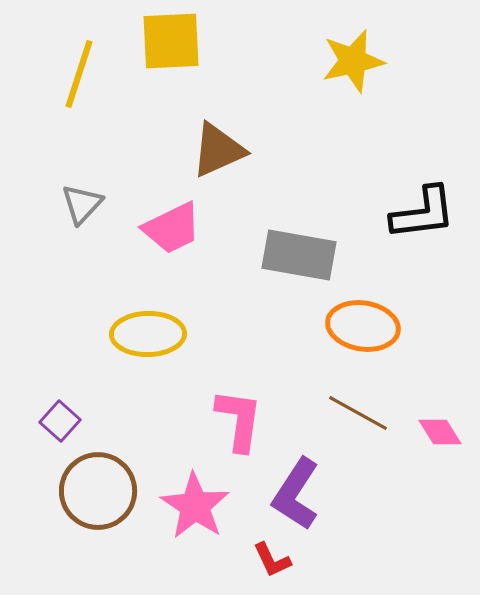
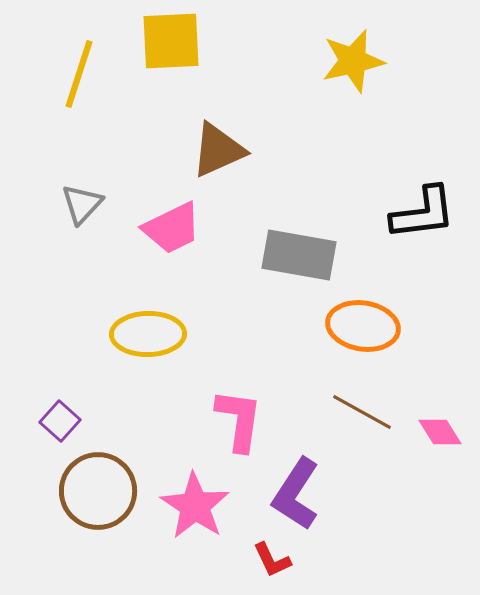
brown line: moved 4 px right, 1 px up
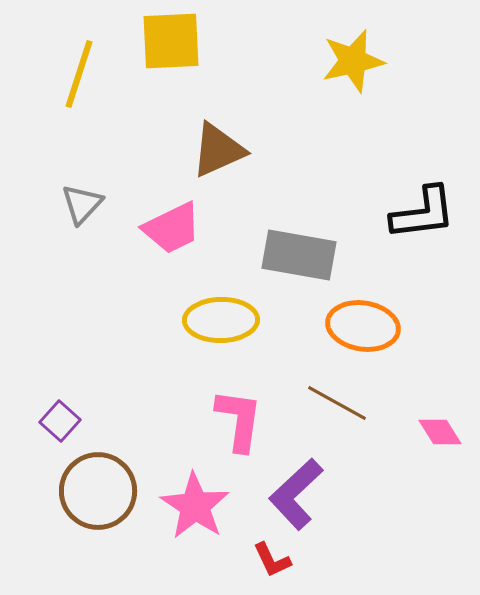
yellow ellipse: moved 73 px right, 14 px up
brown line: moved 25 px left, 9 px up
purple L-shape: rotated 14 degrees clockwise
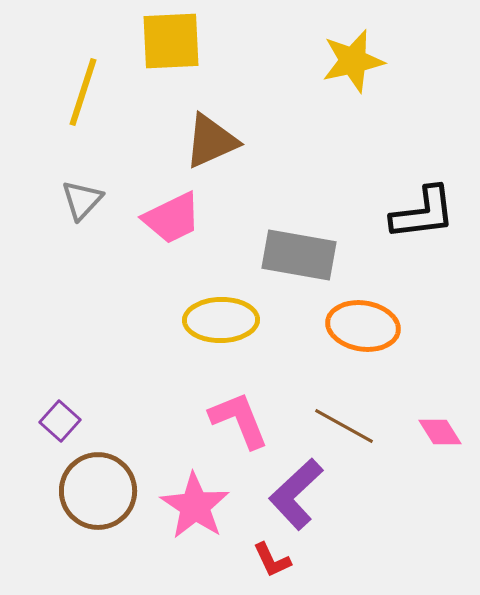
yellow line: moved 4 px right, 18 px down
brown triangle: moved 7 px left, 9 px up
gray triangle: moved 4 px up
pink trapezoid: moved 10 px up
brown line: moved 7 px right, 23 px down
pink L-shape: rotated 30 degrees counterclockwise
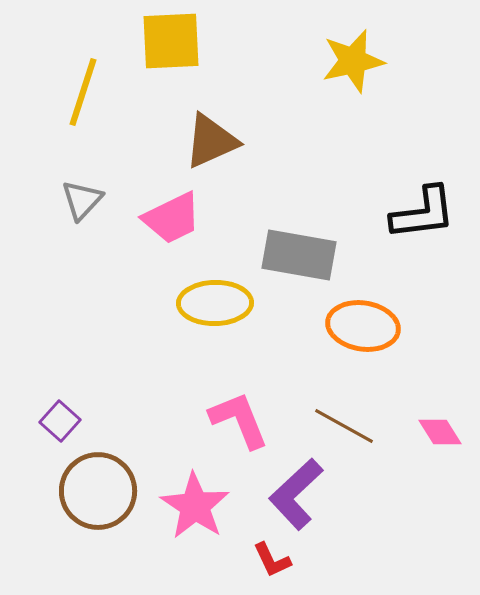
yellow ellipse: moved 6 px left, 17 px up
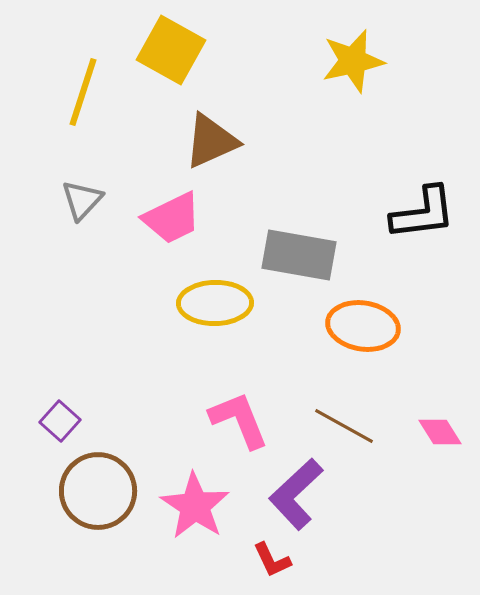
yellow square: moved 9 px down; rotated 32 degrees clockwise
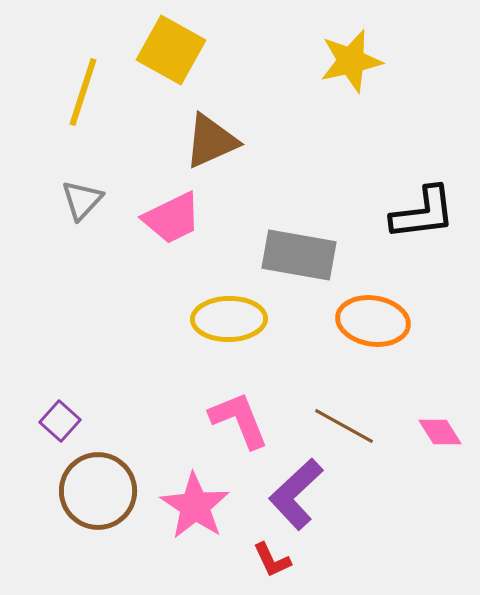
yellow star: moved 2 px left
yellow ellipse: moved 14 px right, 16 px down
orange ellipse: moved 10 px right, 5 px up
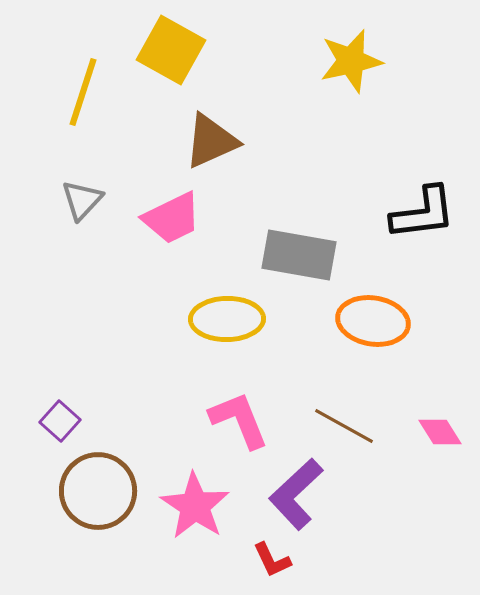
yellow ellipse: moved 2 px left
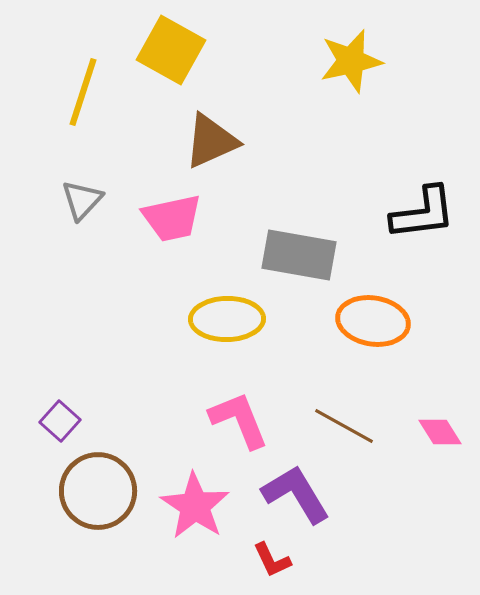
pink trapezoid: rotated 14 degrees clockwise
purple L-shape: rotated 102 degrees clockwise
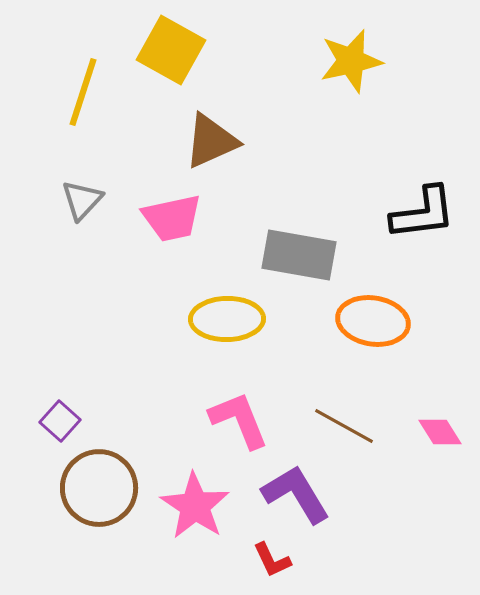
brown circle: moved 1 px right, 3 px up
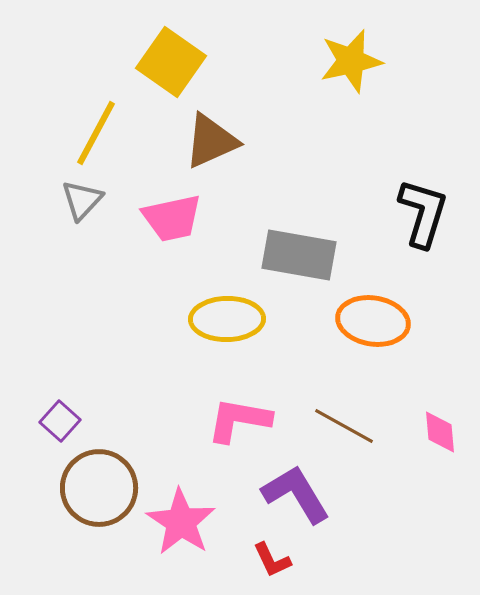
yellow square: moved 12 px down; rotated 6 degrees clockwise
yellow line: moved 13 px right, 41 px down; rotated 10 degrees clockwise
black L-shape: rotated 66 degrees counterclockwise
pink L-shape: rotated 58 degrees counterclockwise
pink diamond: rotated 27 degrees clockwise
pink star: moved 14 px left, 16 px down
